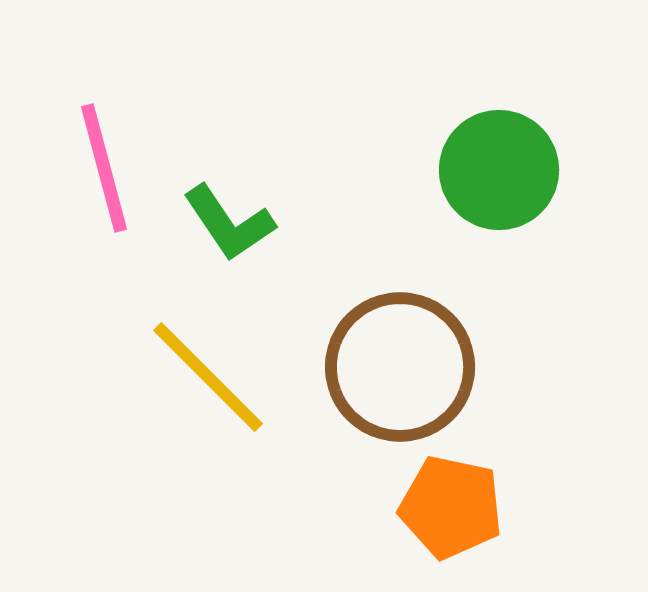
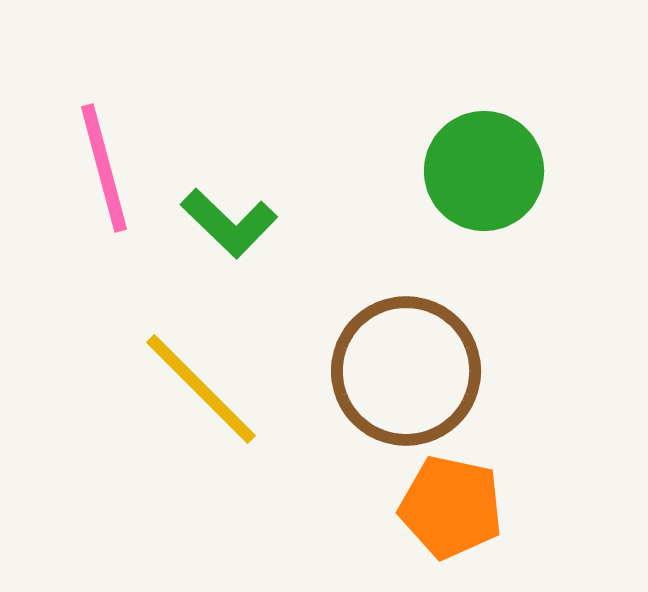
green circle: moved 15 px left, 1 px down
green L-shape: rotated 12 degrees counterclockwise
brown circle: moved 6 px right, 4 px down
yellow line: moved 7 px left, 12 px down
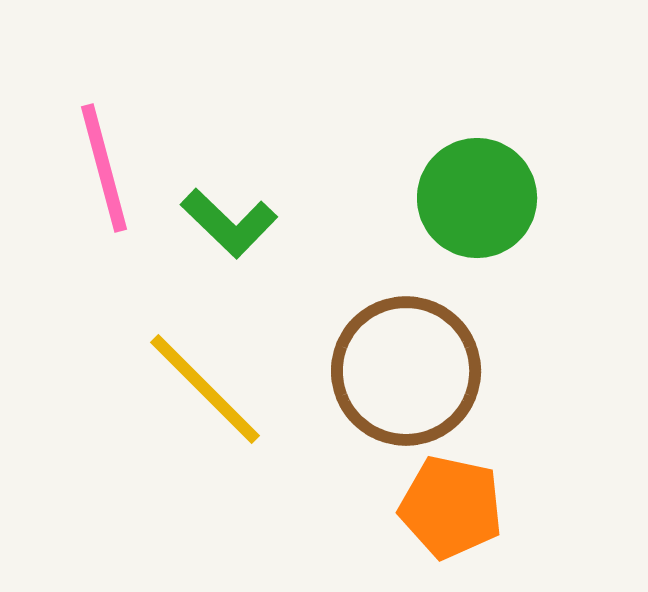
green circle: moved 7 px left, 27 px down
yellow line: moved 4 px right
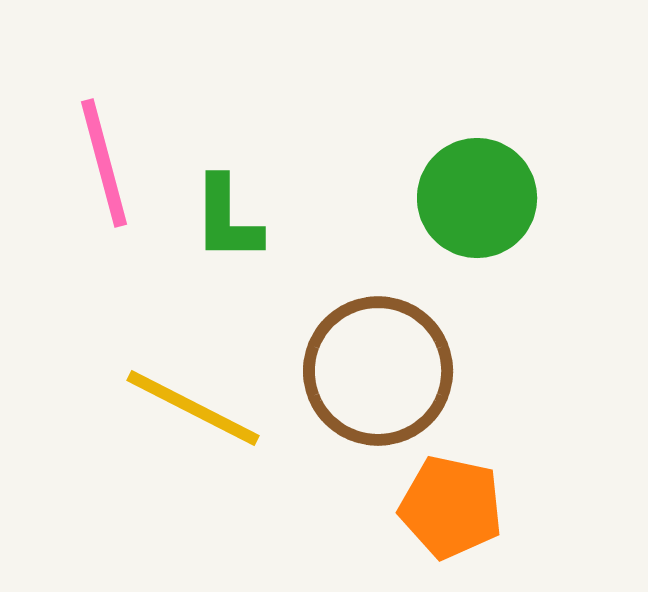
pink line: moved 5 px up
green L-shape: moved 2 px left, 4 px up; rotated 46 degrees clockwise
brown circle: moved 28 px left
yellow line: moved 12 px left, 19 px down; rotated 18 degrees counterclockwise
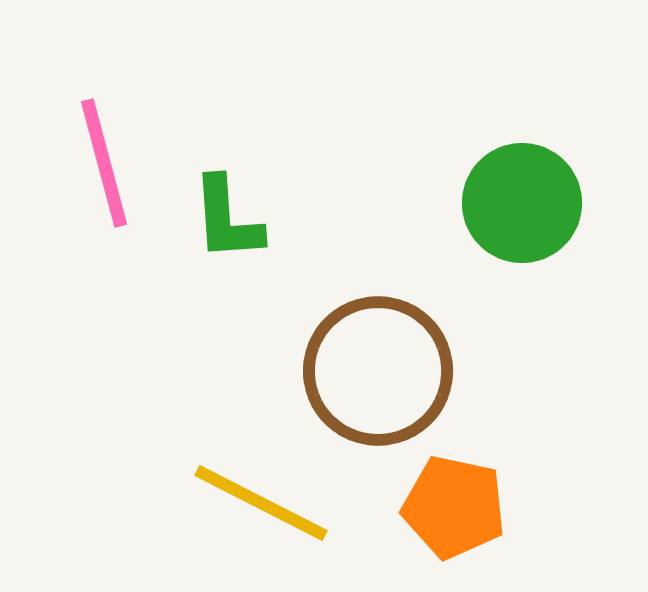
green circle: moved 45 px right, 5 px down
green L-shape: rotated 4 degrees counterclockwise
yellow line: moved 68 px right, 95 px down
orange pentagon: moved 3 px right
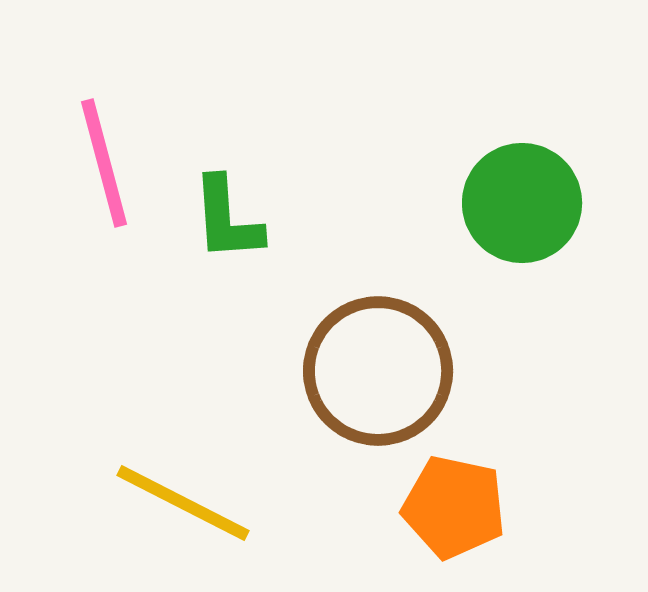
yellow line: moved 78 px left
